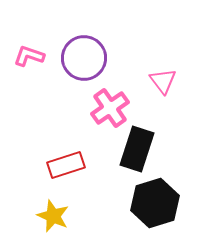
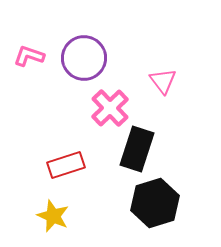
pink cross: rotated 9 degrees counterclockwise
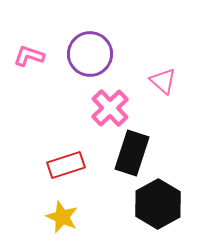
purple circle: moved 6 px right, 4 px up
pink triangle: rotated 12 degrees counterclockwise
black rectangle: moved 5 px left, 4 px down
black hexagon: moved 3 px right, 1 px down; rotated 12 degrees counterclockwise
yellow star: moved 9 px right, 1 px down
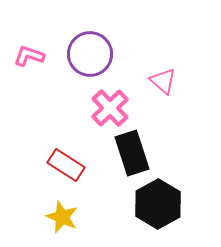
black rectangle: rotated 36 degrees counterclockwise
red rectangle: rotated 51 degrees clockwise
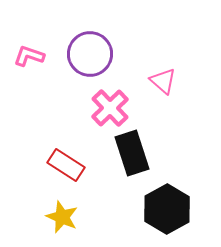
black hexagon: moved 9 px right, 5 px down
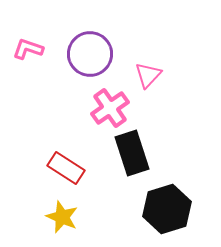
pink L-shape: moved 1 px left, 7 px up
pink triangle: moved 15 px left, 6 px up; rotated 32 degrees clockwise
pink cross: rotated 9 degrees clockwise
red rectangle: moved 3 px down
black hexagon: rotated 12 degrees clockwise
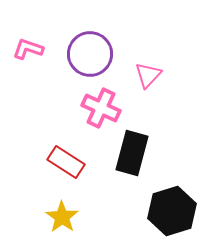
pink cross: moved 9 px left; rotated 30 degrees counterclockwise
black rectangle: rotated 33 degrees clockwise
red rectangle: moved 6 px up
black hexagon: moved 5 px right, 2 px down
yellow star: rotated 12 degrees clockwise
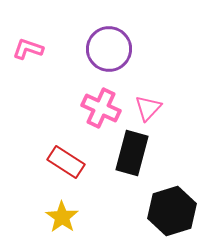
purple circle: moved 19 px right, 5 px up
pink triangle: moved 33 px down
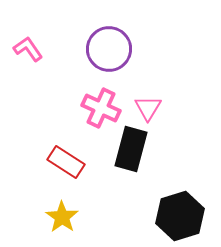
pink L-shape: rotated 36 degrees clockwise
pink triangle: rotated 12 degrees counterclockwise
black rectangle: moved 1 px left, 4 px up
black hexagon: moved 8 px right, 5 px down
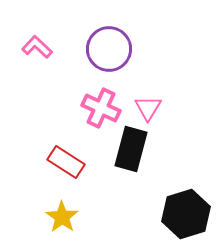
pink L-shape: moved 9 px right, 2 px up; rotated 12 degrees counterclockwise
black hexagon: moved 6 px right, 2 px up
